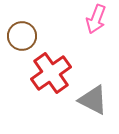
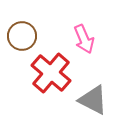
pink arrow: moved 12 px left, 20 px down; rotated 44 degrees counterclockwise
red cross: rotated 15 degrees counterclockwise
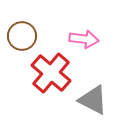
pink arrow: rotated 60 degrees counterclockwise
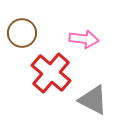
brown circle: moved 3 px up
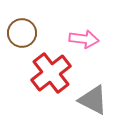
red cross: rotated 12 degrees clockwise
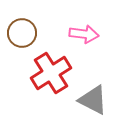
pink arrow: moved 5 px up
red cross: rotated 6 degrees clockwise
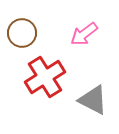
pink arrow: rotated 136 degrees clockwise
red cross: moved 6 px left, 4 px down
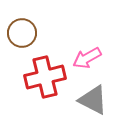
pink arrow: moved 3 px right, 24 px down; rotated 8 degrees clockwise
red cross: rotated 18 degrees clockwise
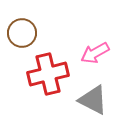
pink arrow: moved 8 px right, 5 px up
red cross: moved 3 px right, 3 px up
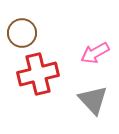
red cross: moved 10 px left
gray triangle: rotated 20 degrees clockwise
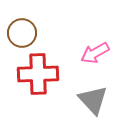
red cross: rotated 12 degrees clockwise
